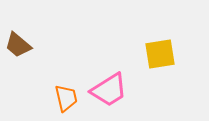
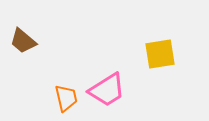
brown trapezoid: moved 5 px right, 4 px up
pink trapezoid: moved 2 px left
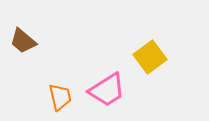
yellow square: moved 10 px left, 3 px down; rotated 28 degrees counterclockwise
orange trapezoid: moved 6 px left, 1 px up
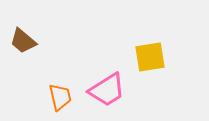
yellow square: rotated 28 degrees clockwise
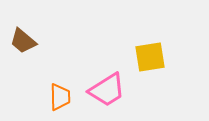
orange trapezoid: rotated 12 degrees clockwise
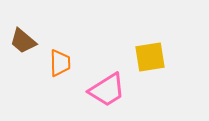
orange trapezoid: moved 34 px up
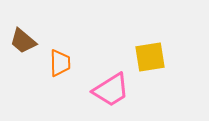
pink trapezoid: moved 4 px right
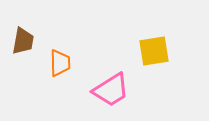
brown trapezoid: rotated 120 degrees counterclockwise
yellow square: moved 4 px right, 6 px up
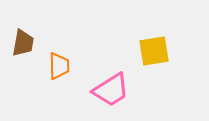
brown trapezoid: moved 2 px down
orange trapezoid: moved 1 px left, 3 px down
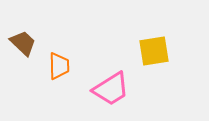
brown trapezoid: rotated 56 degrees counterclockwise
pink trapezoid: moved 1 px up
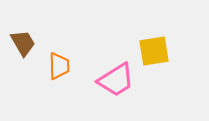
brown trapezoid: rotated 16 degrees clockwise
pink trapezoid: moved 5 px right, 9 px up
